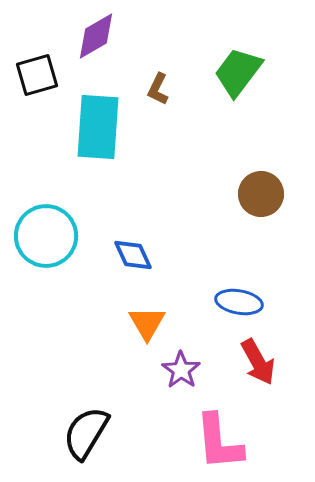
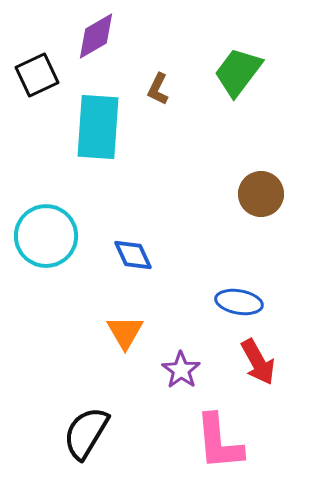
black square: rotated 9 degrees counterclockwise
orange triangle: moved 22 px left, 9 px down
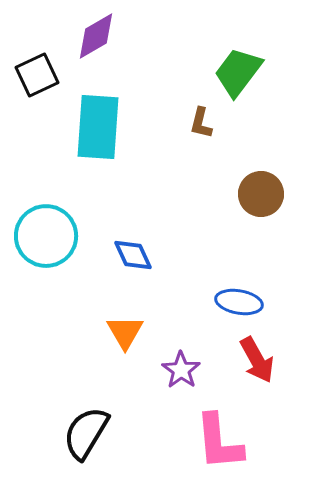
brown L-shape: moved 43 px right, 34 px down; rotated 12 degrees counterclockwise
red arrow: moved 1 px left, 2 px up
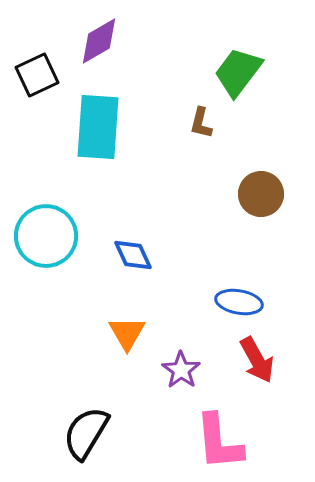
purple diamond: moved 3 px right, 5 px down
orange triangle: moved 2 px right, 1 px down
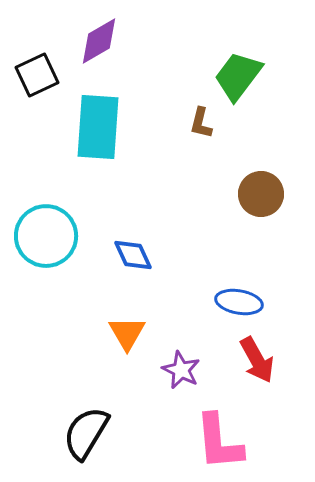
green trapezoid: moved 4 px down
purple star: rotated 9 degrees counterclockwise
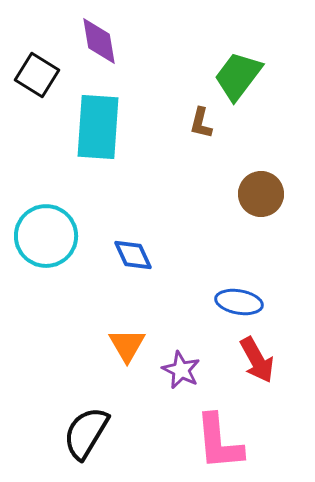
purple diamond: rotated 69 degrees counterclockwise
black square: rotated 33 degrees counterclockwise
orange triangle: moved 12 px down
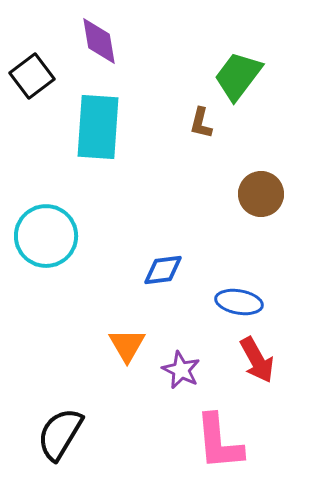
black square: moved 5 px left, 1 px down; rotated 21 degrees clockwise
blue diamond: moved 30 px right, 15 px down; rotated 72 degrees counterclockwise
black semicircle: moved 26 px left, 1 px down
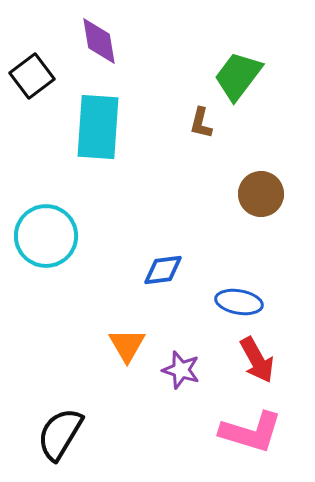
purple star: rotated 9 degrees counterclockwise
pink L-shape: moved 32 px right, 10 px up; rotated 68 degrees counterclockwise
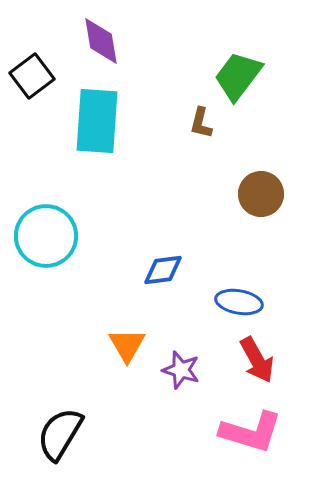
purple diamond: moved 2 px right
cyan rectangle: moved 1 px left, 6 px up
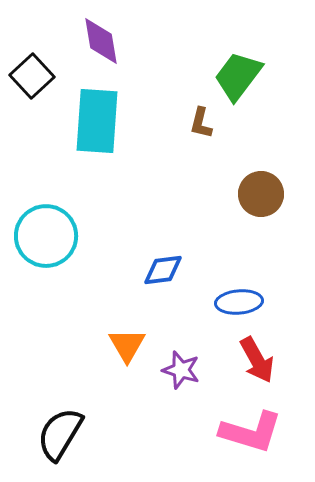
black square: rotated 6 degrees counterclockwise
blue ellipse: rotated 15 degrees counterclockwise
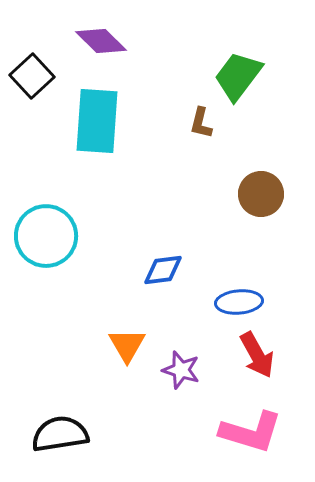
purple diamond: rotated 36 degrees counterclockwise
red arrow: moved 5 px up
black semicircle: rotated 50 degrees clockwise
